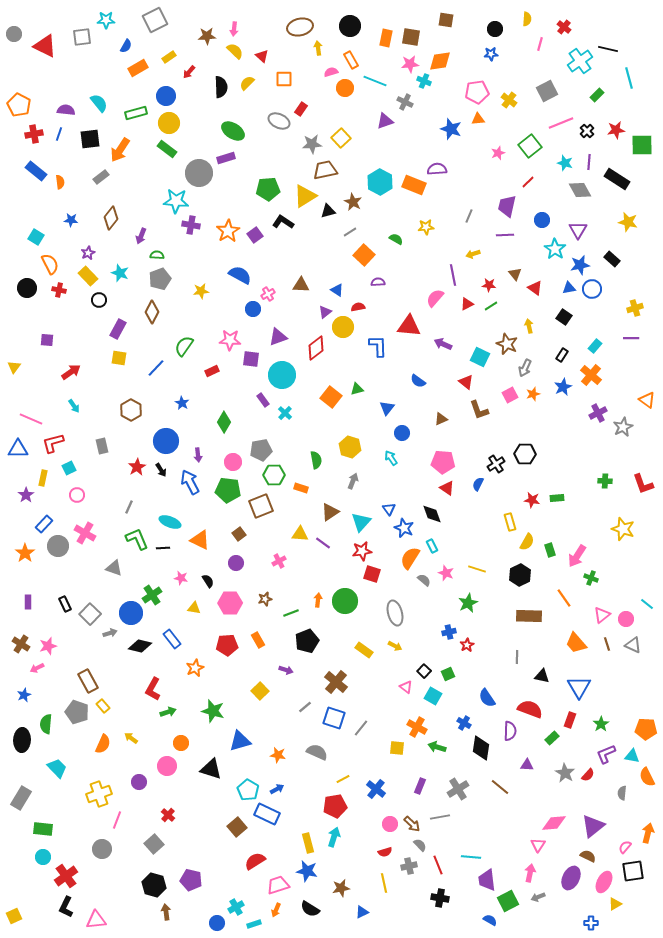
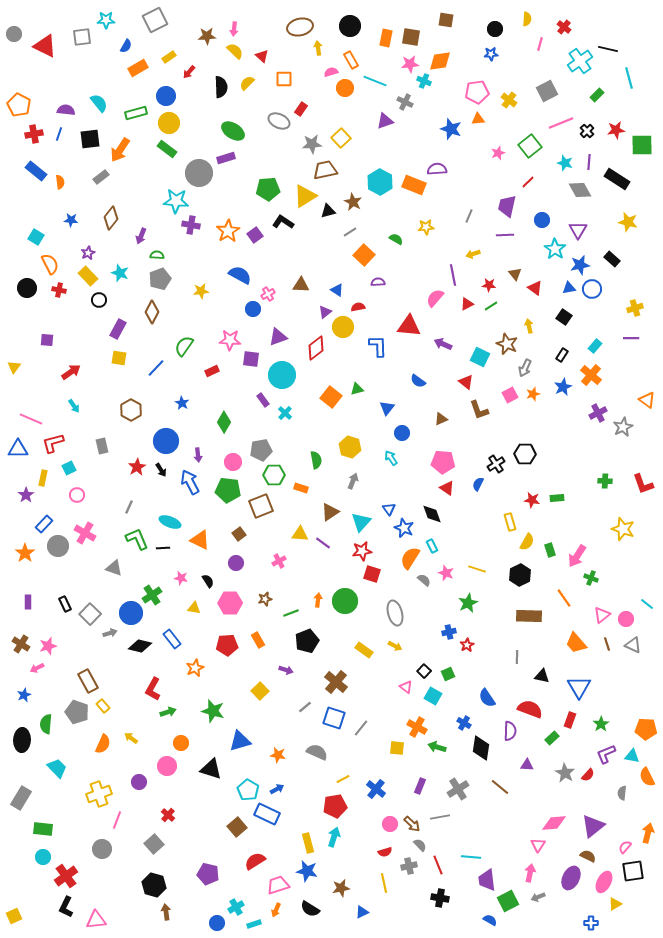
purple pentagon at (191, 880): moved 17 px right, 6 px up
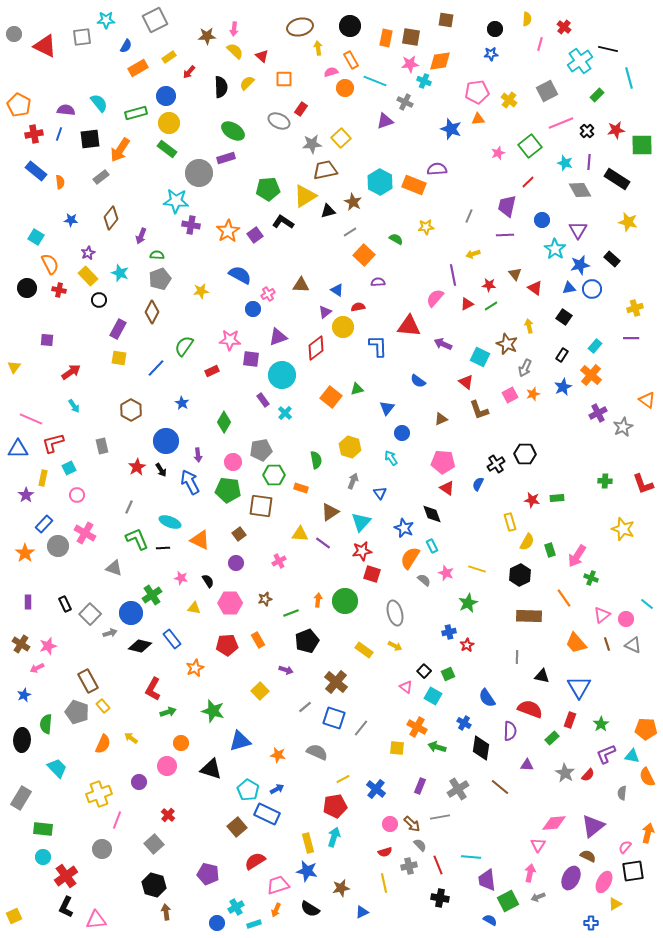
brown square at (261, 506): rotated 30 degrees clockwise
blue triangle at (389, 509): moved 9 px left, 16 px up
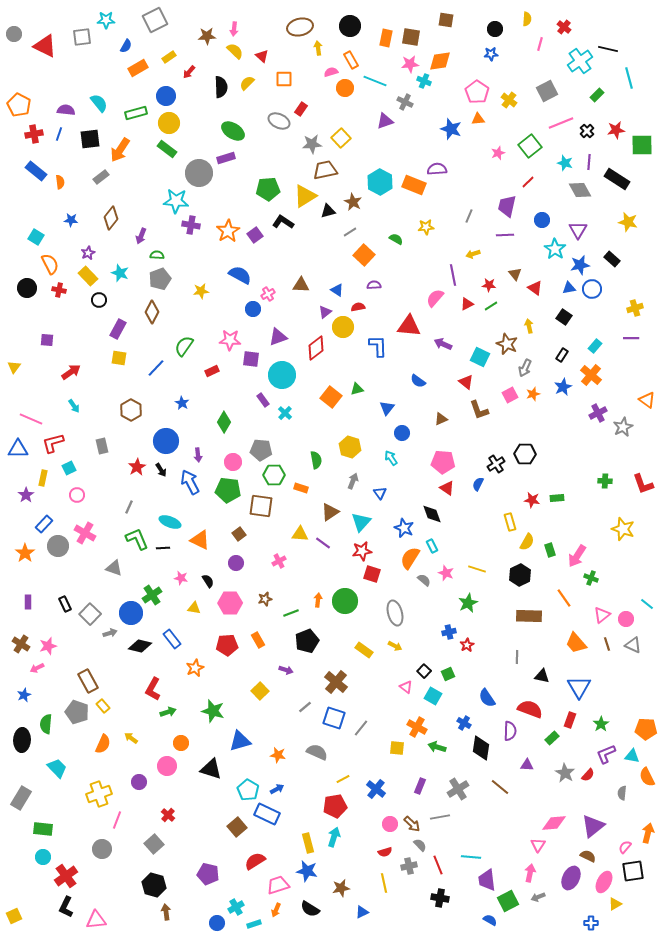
pink pentagon at (477, 92): rotated 30 degrees counterclockwise
purple semicircle at (378, 282): moved 4 px left, 3 px down
gray pentagon at (261, 450): rotated 15 degrees clockwise
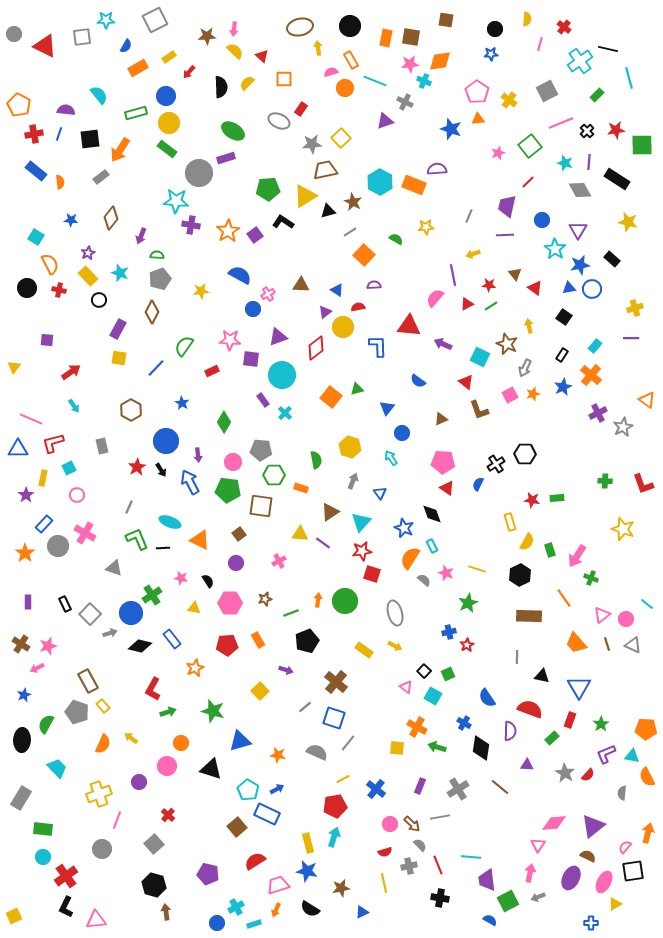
cyan semicircle at (99, 103): moved 8 px up
green semicircle at (46, 724): rotated 24 degrees clockwise
gray line at (361, 728): moved 13 px left, 15 px down
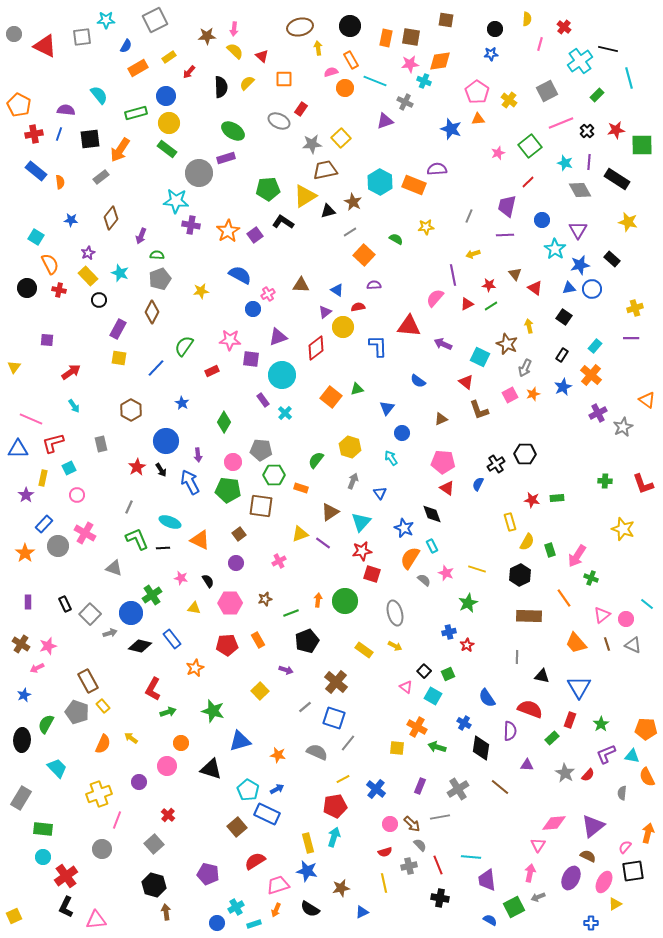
gray rectangle at (102, 446): moved 1 px left, 2 px up
green semicircle at (316, 460): rotated 132 degrees counterclockwise
yellow triangle at (300, 534): rotated 24 degrees counterclockwise
green square at (508, 901): moved 6 px right, 6 px down
